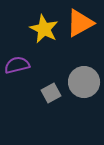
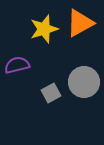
yellow star: rotated 28 degrees clockwise
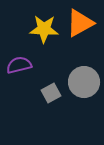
yellow star: rotated 20 degrees clockwise
purple semicircle: moved 2 px right
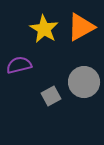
orange triangle: moved 1 px right, 4 px down
yellow star: rotated 28 degrees clockwise
gray square: moved 3 px down
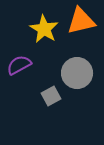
orange triangle: moved 6 px up; rotated 16 degrees clockwise
purple semicircle: rotated 15 degrees counterclockwise
gray circle: moved 7 px left, 9 px up
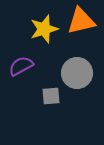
yellow star: rotated 24 degrees clockwise
purple semicircle: moved 2 px right, 1 px down
gray square: rotated 24 degrees clockwise
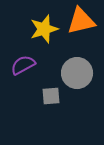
purple semicircle: moved 2 px right, 1 px up
